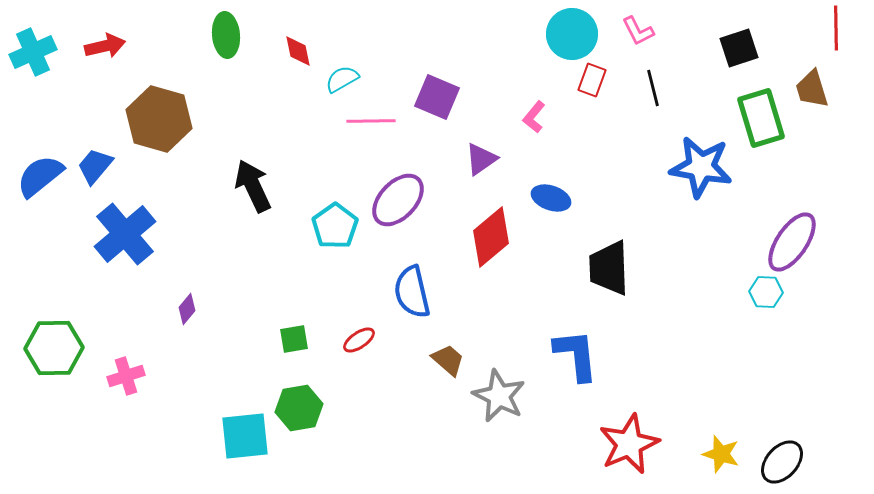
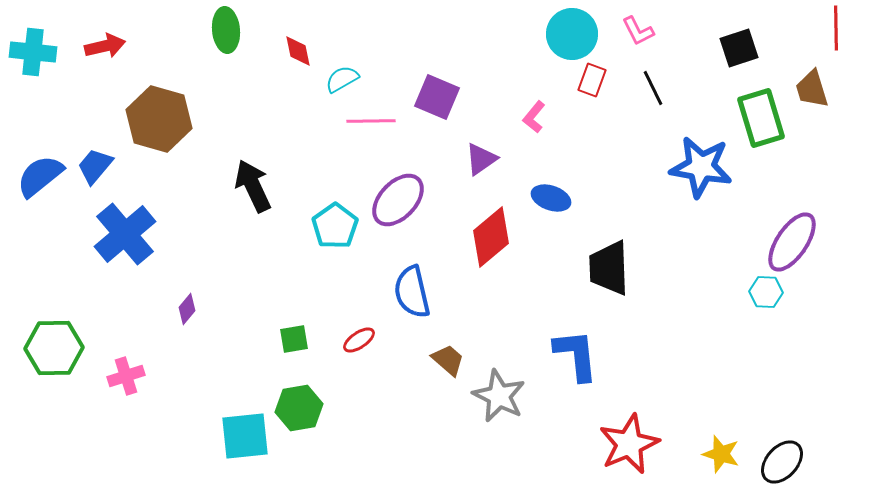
green ellipse at (226, 35): moved 5 px up
cyan cross at (33, 52): rotated 30 degrees clockwise
black line at (653, 88): rotated 12 degrees counterclockwise
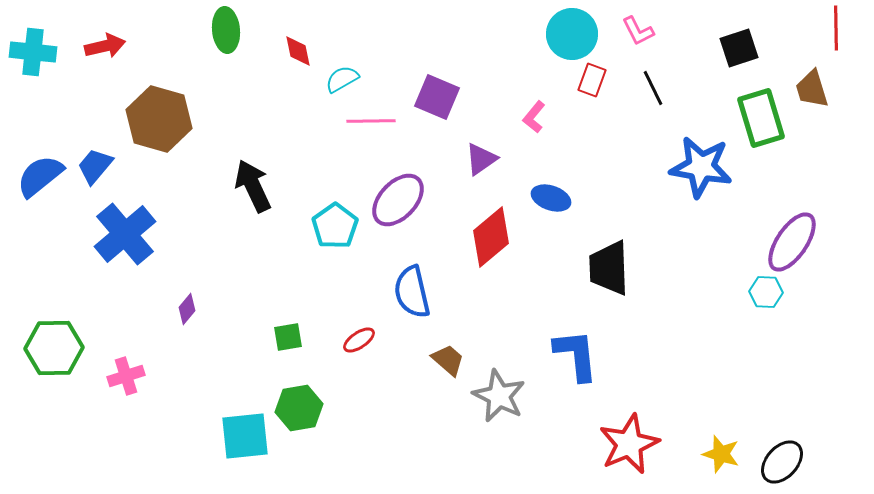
green square at (294, 339): moved 6 px left, 2 px up
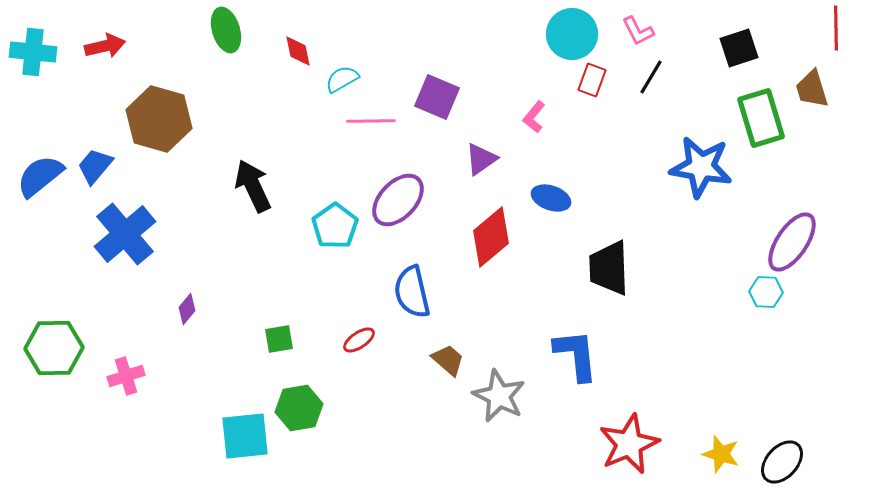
green ellipse at (226, 30): rotated 12 degrees counterclockwise
black line at (653, 88): moved 2 px left, 11 px up; rotated 57 degrees clockwise
green square at (288, 337): moved 9 px left, 2 px down
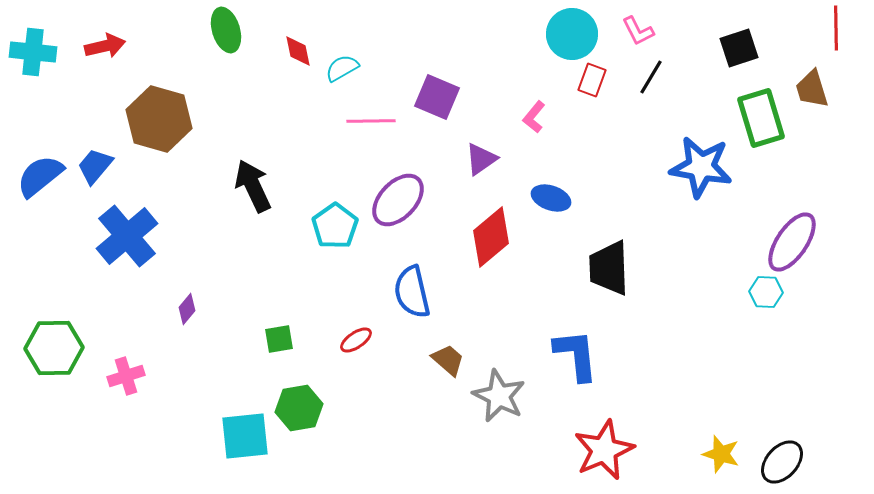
cyan semicircle at (342, 79): moved 11 px up
blue cross at (125, 234): moved 2 px right, 2 px down
red ellipse at (359, 340): moved 3 px left
red star at (629, 444): moved 25 px left, 6 px down
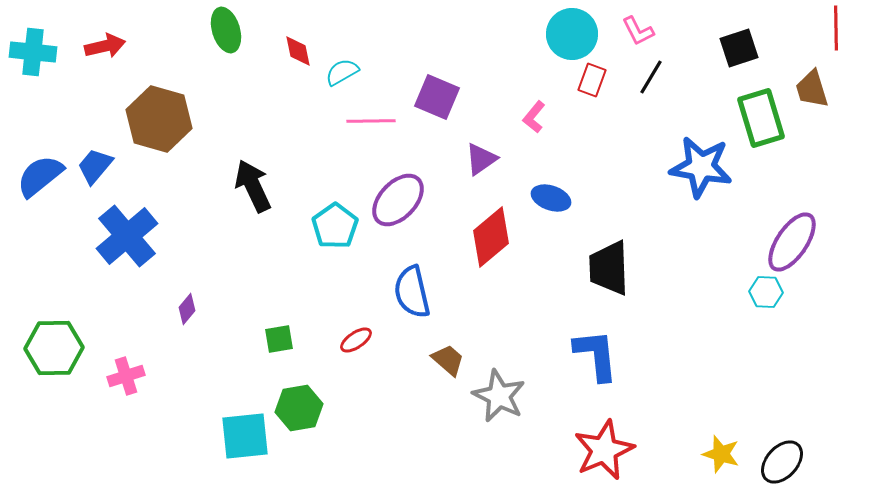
cyan semicircle at (342, 68): moved 4 px down
blue L-shape at (576, 355): moved 20 px right
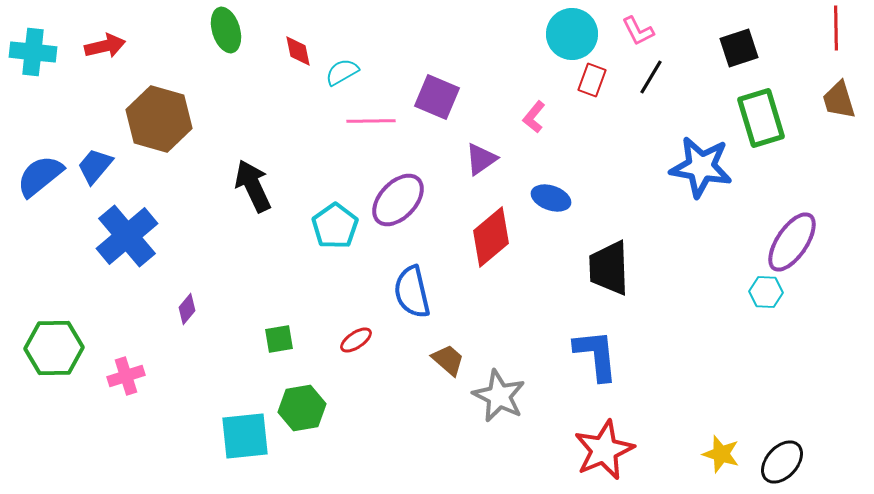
brown trapezoid at (812, 89): moved 27 px right, 11 px down
green hexagon at (299, 408): moved 3 px right
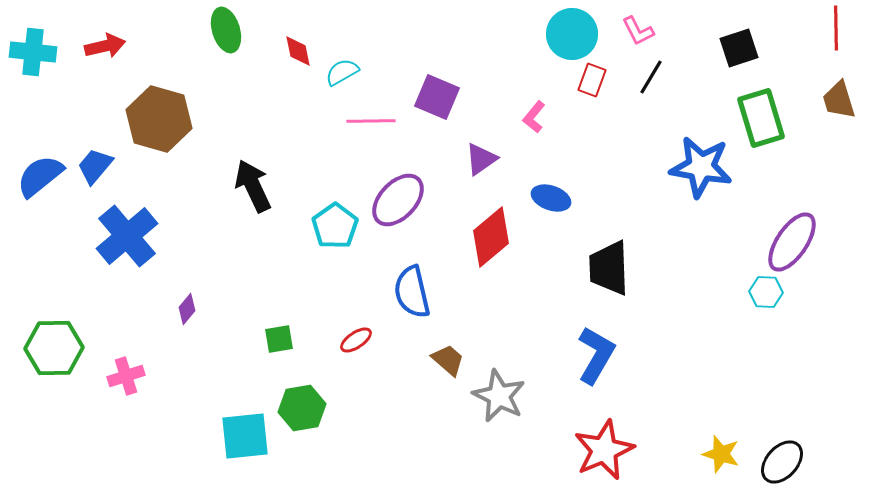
blue L-shape at (596, 355): rotated 36 degrees clockwise
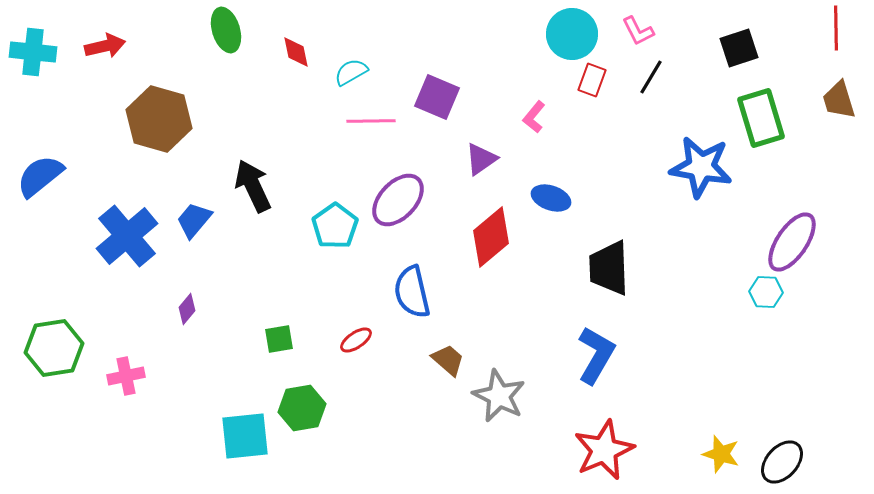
red diamond at (298, 51): moved 2 px left, 1 px down
cyan semicircle at (342, 72): moved 9 px right
blue trapezoid at (95, 166): moved 99 px right, 54 px down
green hexagon at (54, 348): rotated 8 degrees counterclockwise
pink cross at (126, 376): rotated 6 degrees clockwise
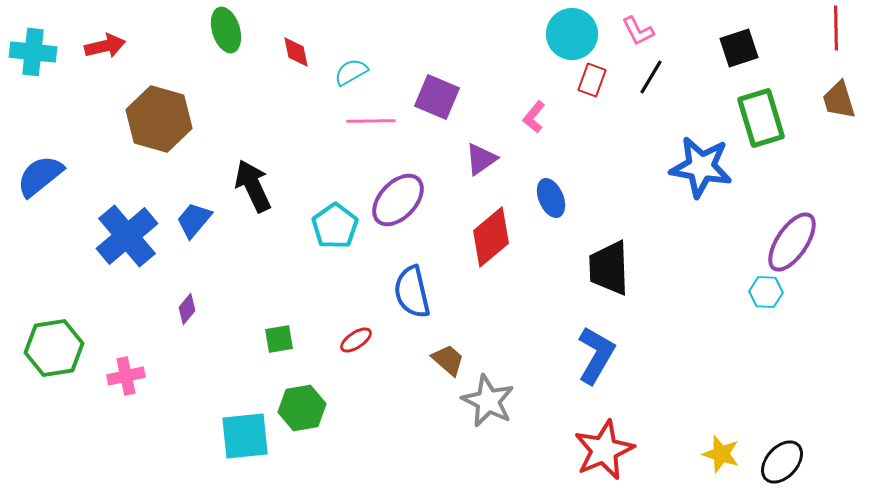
blue ellipse at (551, 198): rotated 48 degrees clockwise
gray star at (499, 396): moved 11 px left, 5 px down
